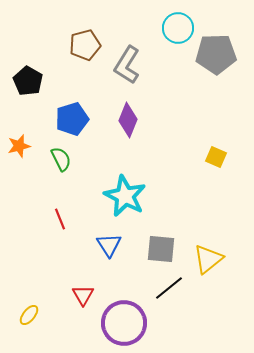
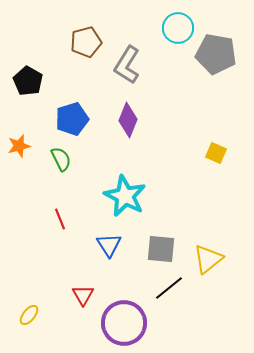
brown pentagon: moved 1 px right, 3 px up
gray pentagon: rotated 12 degrees clockwise
yellow square: moved 4 px up
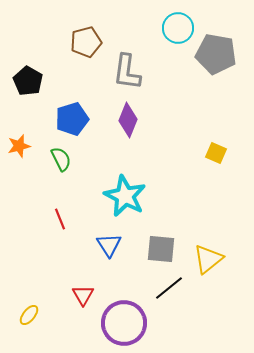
gray L-shape: moved 7 px down; rotated 24 degrees counterclockwise
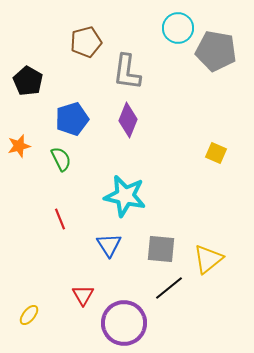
gray pentagon: moved 3 px up
cyan star: rotated 15 degrees counterclockwise
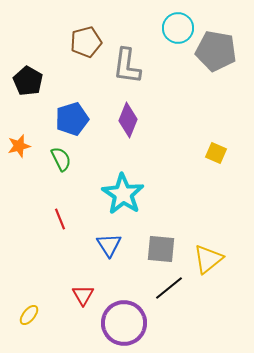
gray L-shape: moved 6 px up
cyan star: moved 2 px left, 2 px up; rotated 21 degrees clockwise
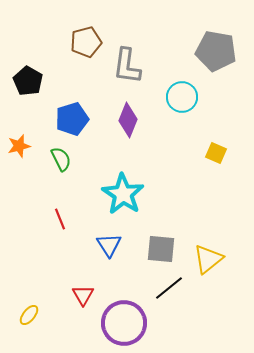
cyan circle: moved 4 px right, 69 px down
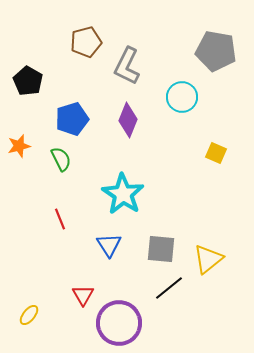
gray L-shape: rotated 18 degrees clockwise
purple circle: moved 5 px left
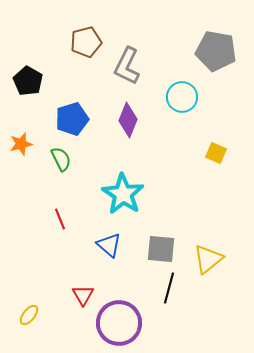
orange star: moved 2 px right, 2 px up
blue triangle: rotated 16 degrees counterclockwise
black line: rotated 36 degrees counterclockwise
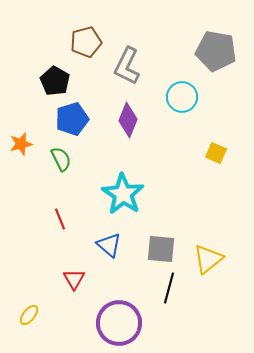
black pentagon: moved 27 px right
red triangle: moved 9 px left, 16 px up
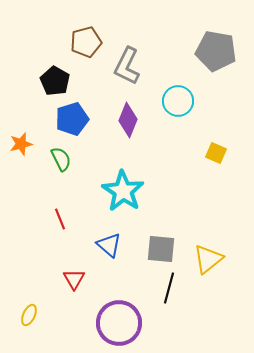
cyan circle: moved 4 px left, 4 px down
cyan star: moved 3 px up
yellow ellipse: rotated 15 degrees counterclockwise
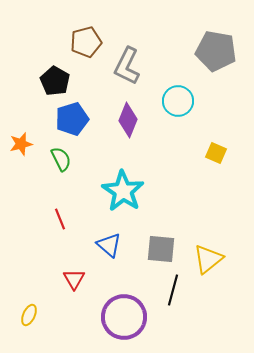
black line: moved 4 px right, 2 px down
purple circle: moved 5 px right, 6 px up
